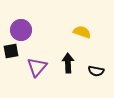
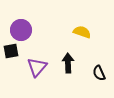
black semicircle: moved 3 px right, 2 px down; rotated 56 degrees clockwise
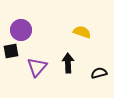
black semicircle: rotated 98 degrees clockwise
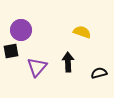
black arrow: moved 1 px up
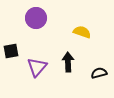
purple circle: moved 15 px right, 12 px up
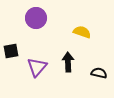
black semicircle: rotated 28 degrees clockwise
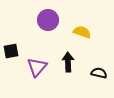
purple circle: moved 12 px right, 2 px down
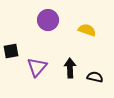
yellow semicircle: moved 5 px right, 2 px up
black arrow: moved 2 px right, 6 px down
black semicircle: moved 4 px left, 4 px down
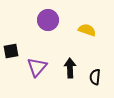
black semicircle: rotated 98 degrees counterclockwise
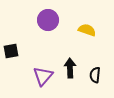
purple triangle: moved 6 px right, 9 px down
black semicircle: moved 2 px up
